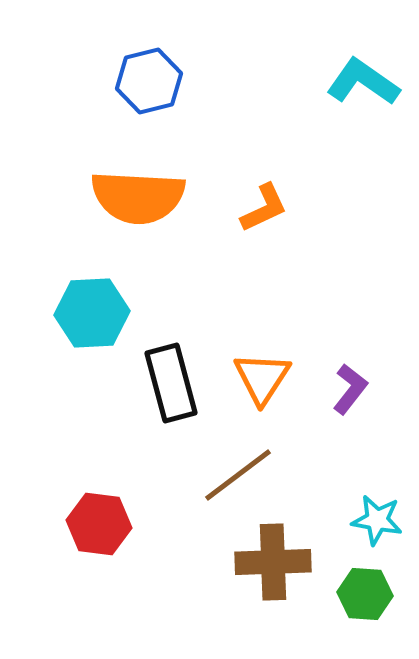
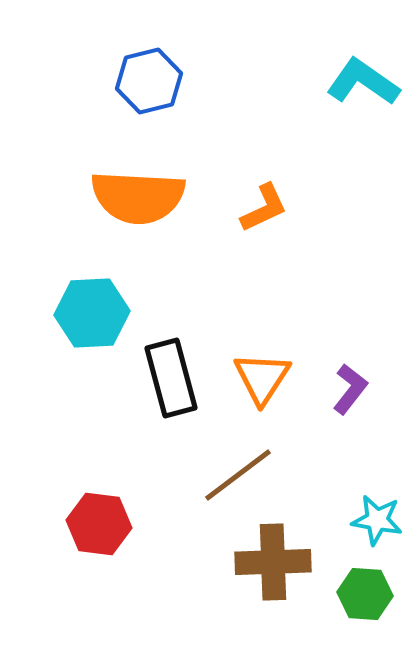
black rectangle: moved 5 px up
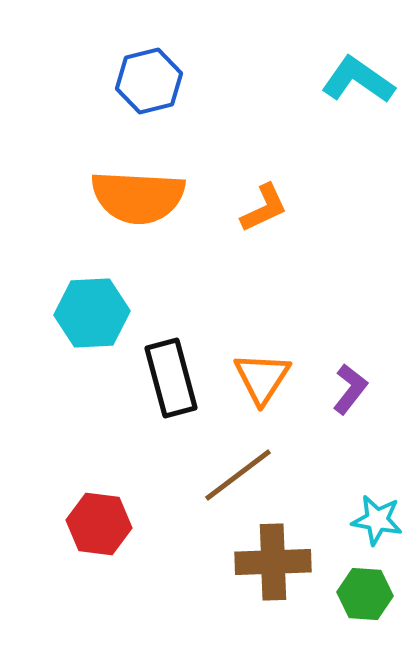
cyan L-shape: moved 5 px left, 2 px up
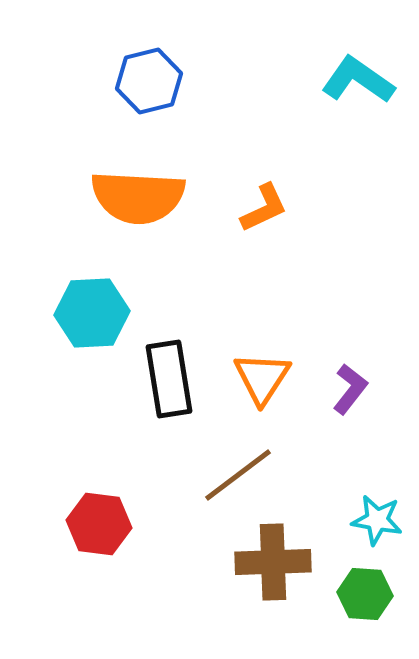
black rectangle: moved 2 px left, 1 px down; rotated 6 degrees clockwise
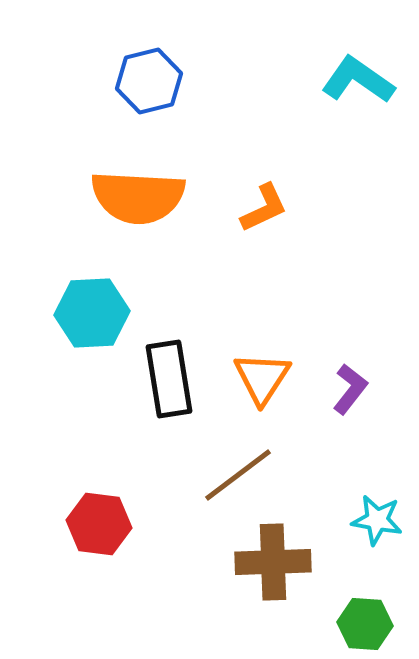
green hexagon: moved 30 px down
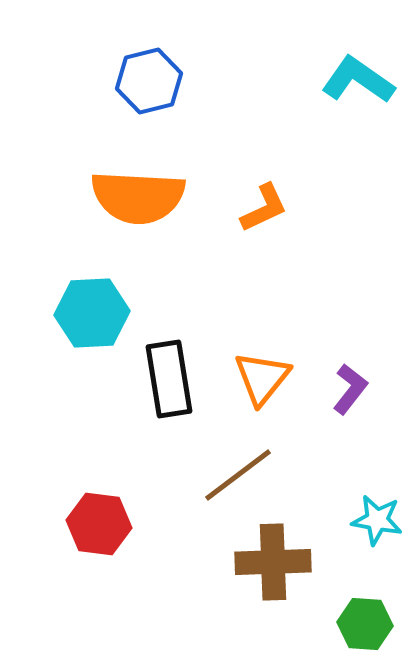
orange triangle: rotated 6 degrees clockwise
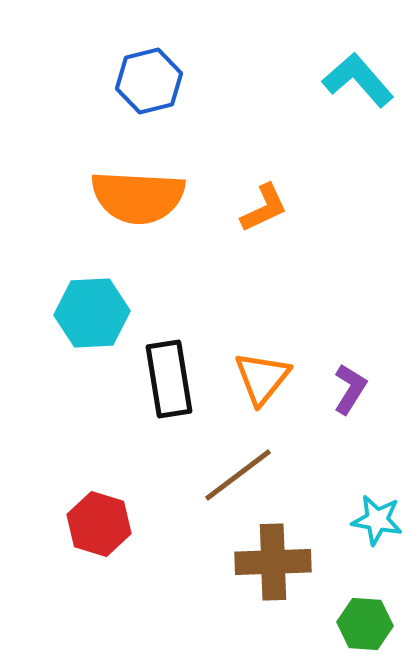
cyan L-shape: rotated 14 degrees clockwise
purple L-shape: rotated 6 degrees counterclockwise
red hexagon: rotated 10 degrees clockwise
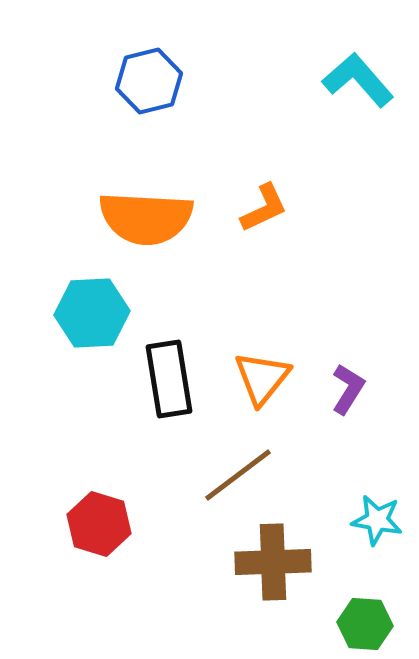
orange semicircle: moved 8 px right, 21 px down
purple L-shape: moved 2 px left
